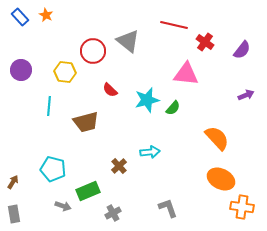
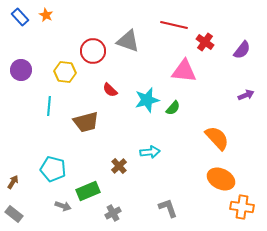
gray triangle: rotated 20 degrees counterclockwise
pink triangle: moved 2 px left, 3 px up
gray rectangle: rotated 42 degrees counterclockwise
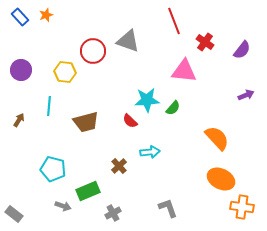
orange star: rotated 24 degrees clockwise
red line: moved 4 px up; rotated 56 degrees clockwise
red semicircle: moved 20 px right, 31 px down
cyan star: rotated 10 degrees clockwise
brown arrow: moved 6 px right, 62 px up
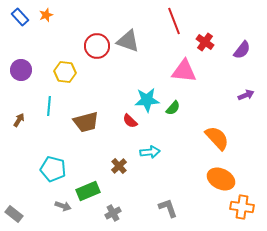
red circle: moved 4 px right, 5 px up
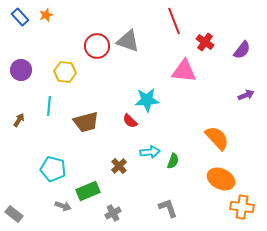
green semicircle: moved 53 px down; rotated 21 degrees counterclockwise
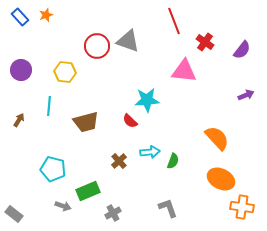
brown cross: moved 5 px up
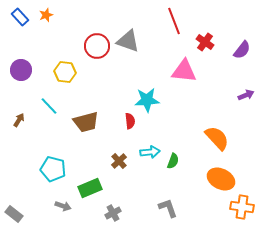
cyan line: rotated 48 degrees counterclockwise
red semicircle: rotated 140 degrees counterclockwise
green rectangle: moved 2 px right, 3 px up
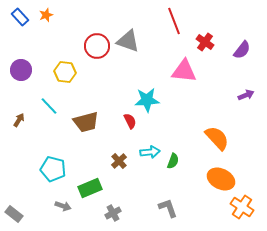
red semicircle: rotated 21 degrees counterclockwise
orange cross: rotated 25 degrees clockwise
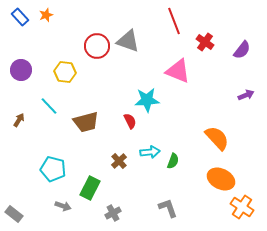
pink triangle: moved 6 px left; rotated 16 degrees clockwise
green rectangle: rotated 40 degrees counterclockwise
